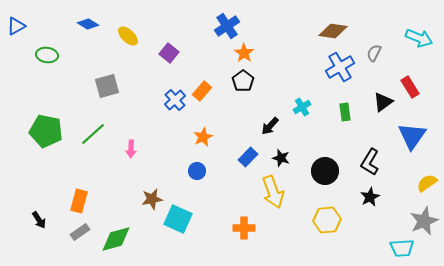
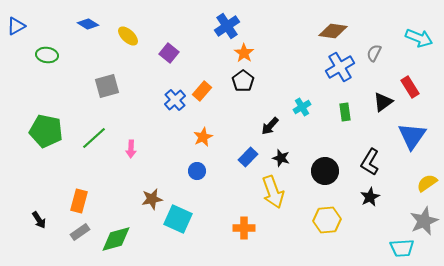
green line at (93, 134): moved 1 px right, 4 px down
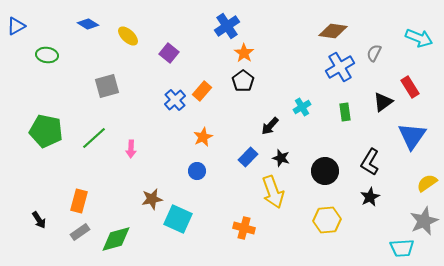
orange cross at (244, 228): rotated 15 degrees clockwise
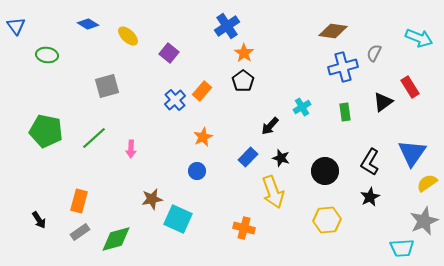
blue triangle at (16, 26): rotated 36 degrees counterclockwise
blue cross at (340, 67): moved 3 px right; rotated 16 degrees clockwise
blue triangle at (412, 136): moved 17 px down
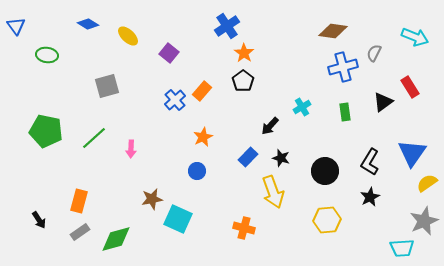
cyan arrow at (419, 38): moved 4 px left, 1 px up
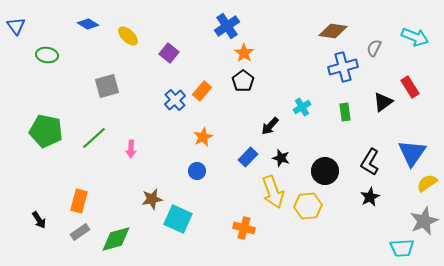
gray semicircle at (374, 53): moved 5 px up
yellow hexagon at (327, 220): moved 19 px left, 14 px up
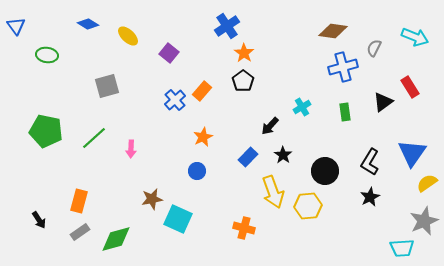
black star at (281, 158): moved 2 px right, 3 px up; rotated 18 degrees clockwise
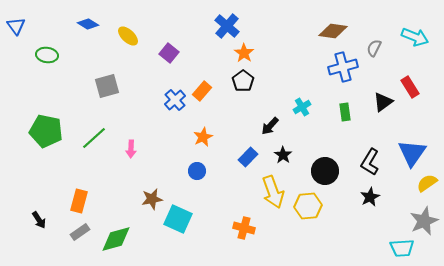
blue cross at (227, 26): rotated 15 degrees counterclockwise
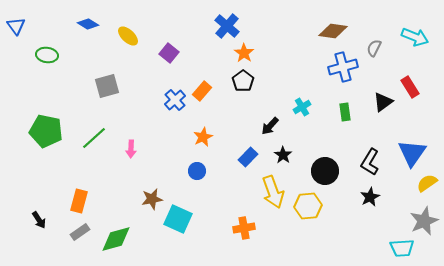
orange cross at (244, 228): rotated 25 degrees counterclockwise
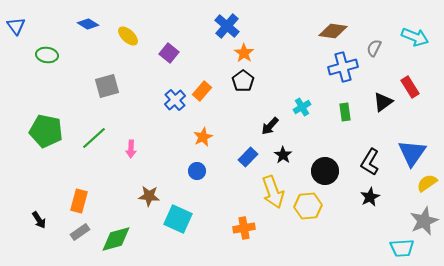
brown star at (152, 199): moved 3 px left, 3 px up; rotated 15 degrees clockwise
